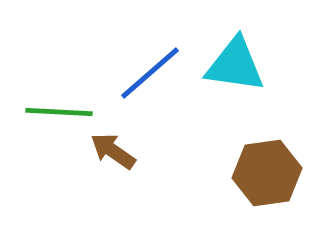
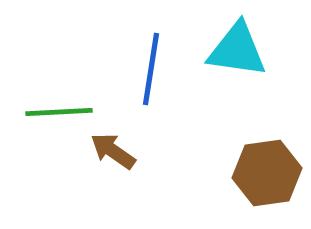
cyan triangle: moved 2 px right, 15 px up
blue line: moved 1 px right, 4 px up; rotated 40 degrees counterclockwise
green line: rotated 6 degrees counterclockwise
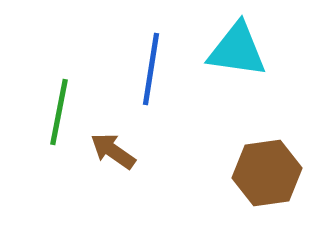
green line: rotated 76 degrees counterclockwise
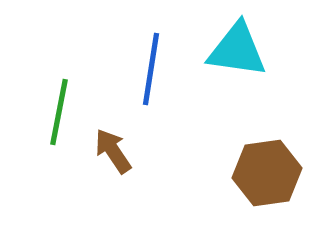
brown arrow: rotated 21 degrees clockwise
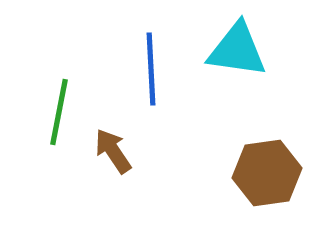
blue line: rotated 12 degrees counterclockwise
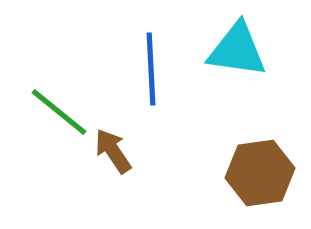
green line: rotated 62 degrees counterclockwise
brown hexagon: moved 7 px left
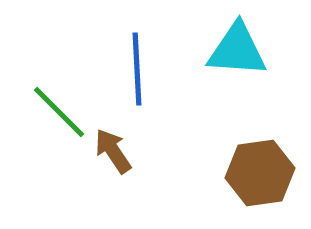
cyan triangle: rotated 4 degrees counterclockwise
blue line: moved 14 px left
green line: rotated 6 degrees clockwise
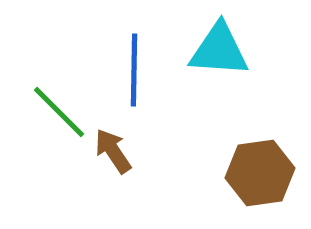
cyan triangle: moved 18 px left
blue line: moved 3 px left, 1 px down; rotated 4 degrees clockwise
